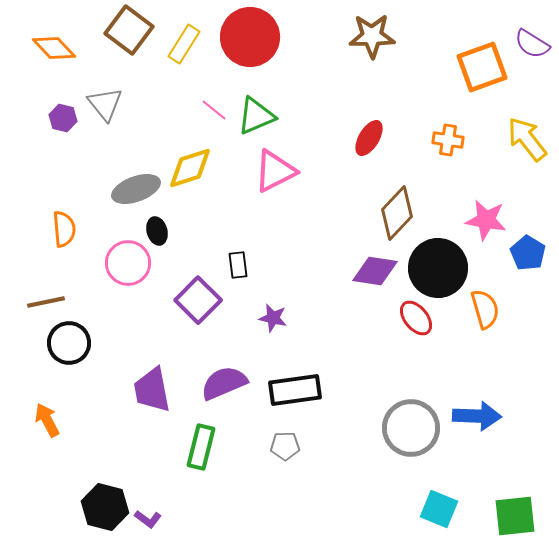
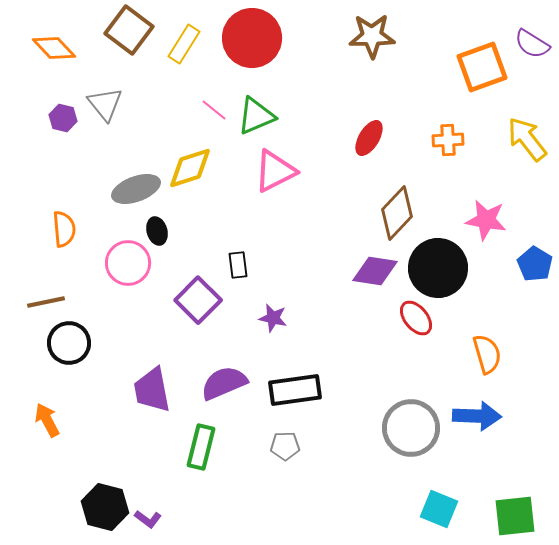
red circle at (250, 37): moved 2 px right, 1 px down
orange cross at (448, 140): rotated 12 degrees counterclockwise
blue pentagon at (528, 253): moved 7 px right, 11 px down
orange semicircle at (485, 309): moved 2 px right, 45 px down
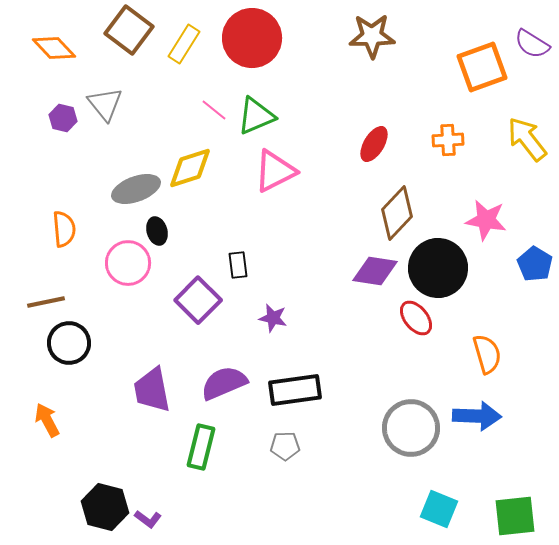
red ellipse at (369, 138): moved 5 px right, 6 px down
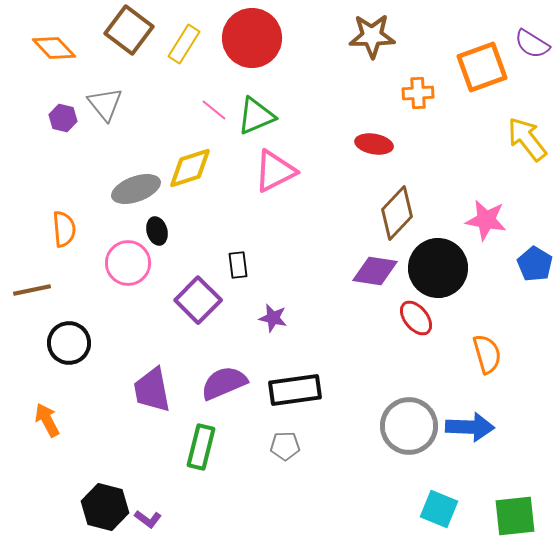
orange cross at (448, 140): moved 30 px left, 47 px up
red ellipse at (374, 144): rotated 69 degrees clockwise
brown line at (46, 302): moved 14 px left, 12 px up
blue arrow at (477, 416): moved 7 px left, 11 px down
gray circle at (411, 428): moved 2 px left, 2 px up
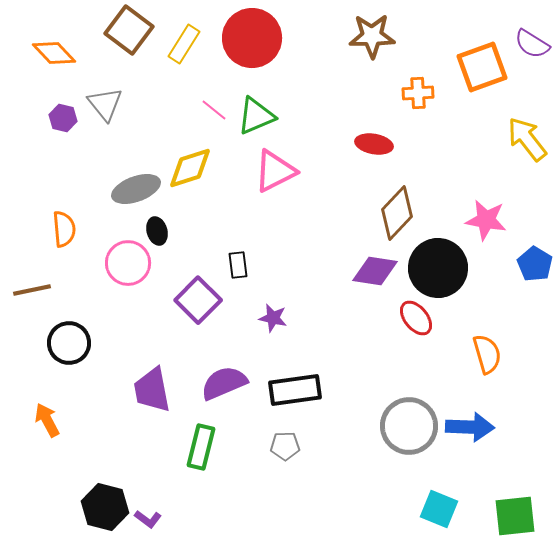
orange diamond at (54, 48): moved 5 px down
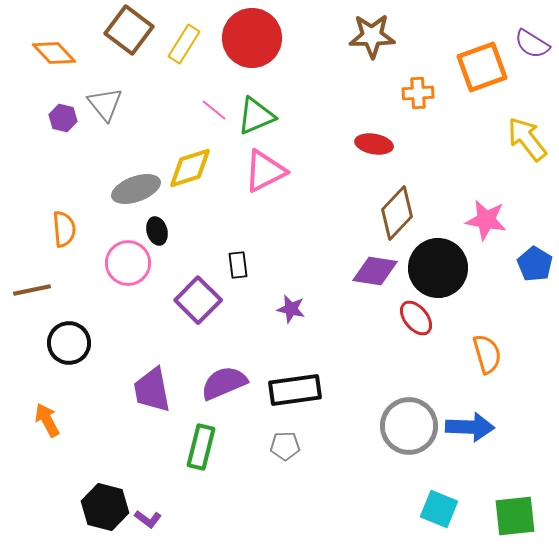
pink triangle at (275, 171): moved 10 px left
purple star at (273, 318): moved 18 px right, 9 px up
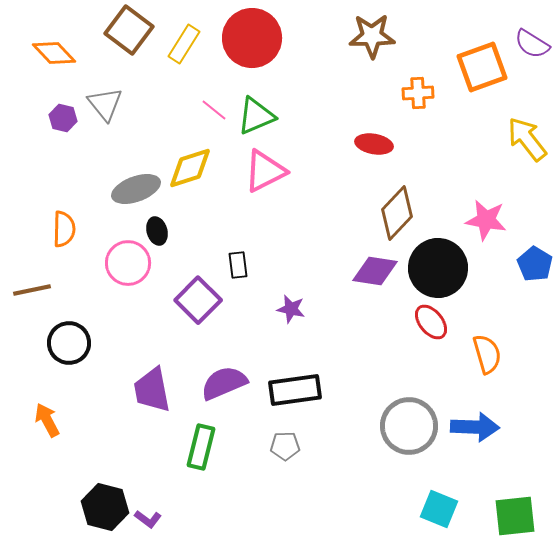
orange semicircle at (64, 229): rotated 6 degrees clockwise
red ellipse at (416, 318): moved 15 px right, 4 px down
blue arrow at (470, 427): moved 5 px right
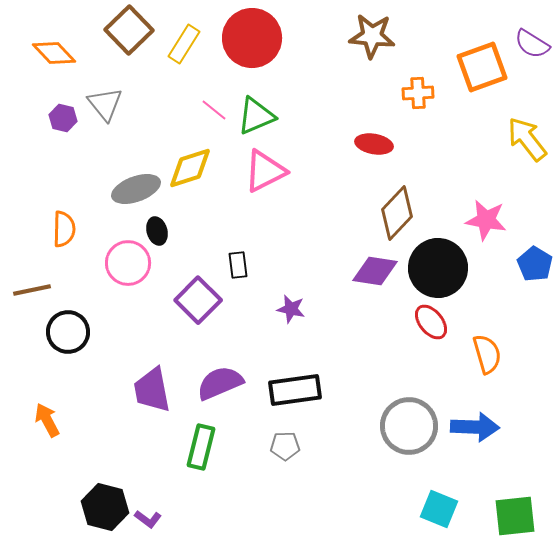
brown square at (129, 30): rotated 9 degrees clockwise
brown star at (372, 36): rotated 6 degrees clockwise
black circle at (69, 343): moved 1 px left, 11 px up
purple semicircle at (224, 383): moved 4 px left
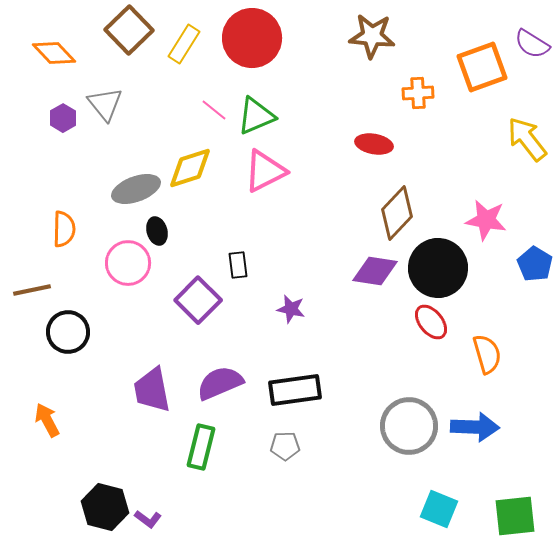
purple hexagon at (63, 118): rotated 16 degrees clockwise
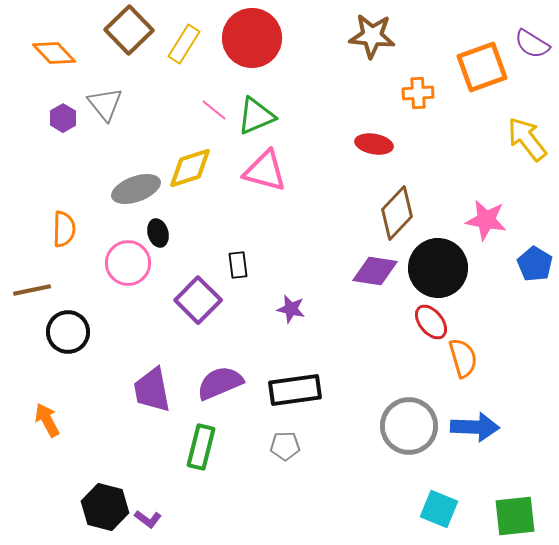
pink triangle at (265, 171): rotated 42 degrees clockwise
black ellipse at (157, 231): moved 1 px right, 2 px down
orange semicircle at (487, 354): moved 24 px left, 4 px down
